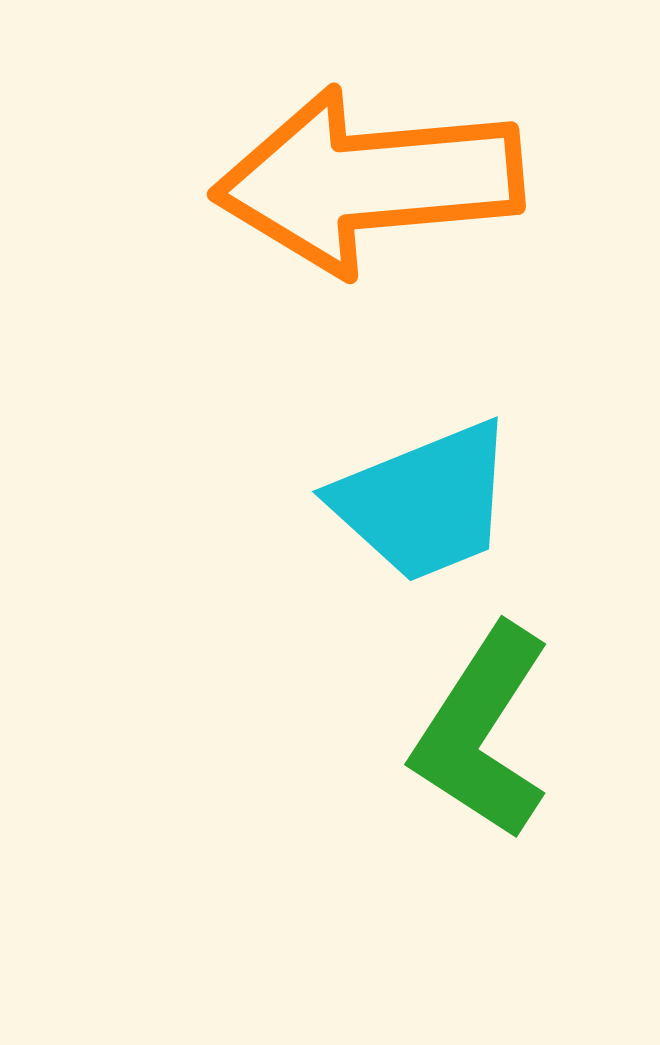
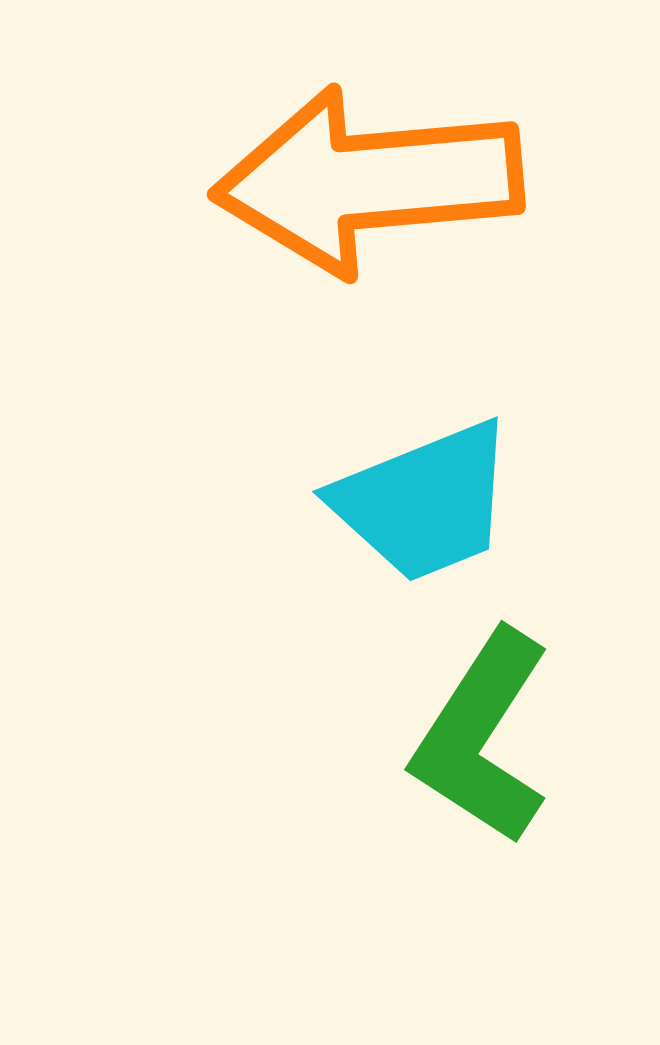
green L-shape: moved 5 px down
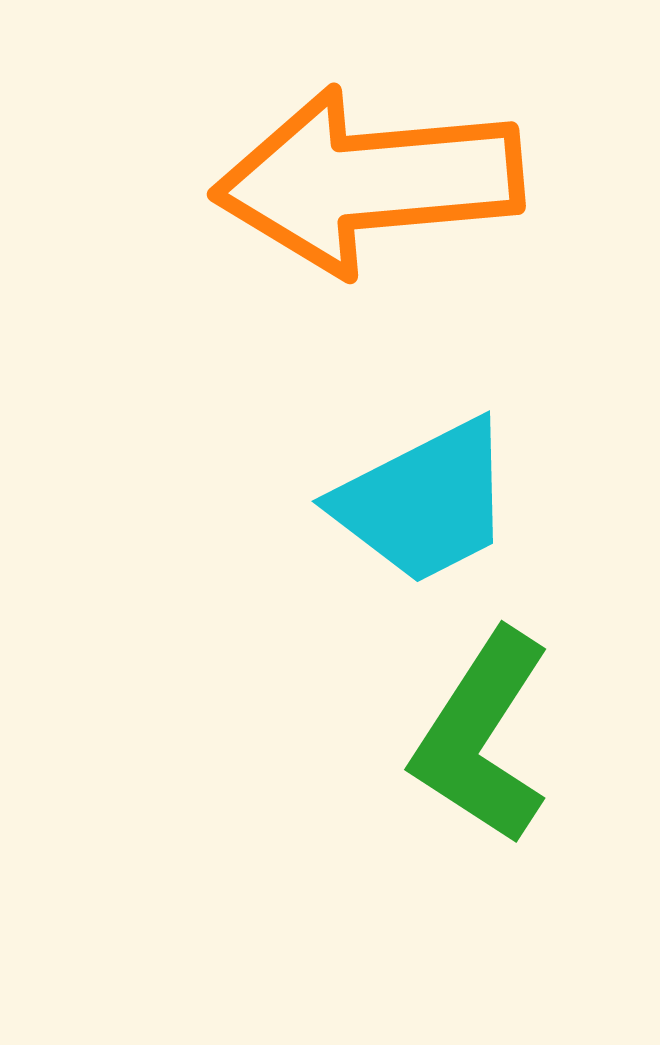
cyan trapezoid: rotated 5 degrees counterclockwise
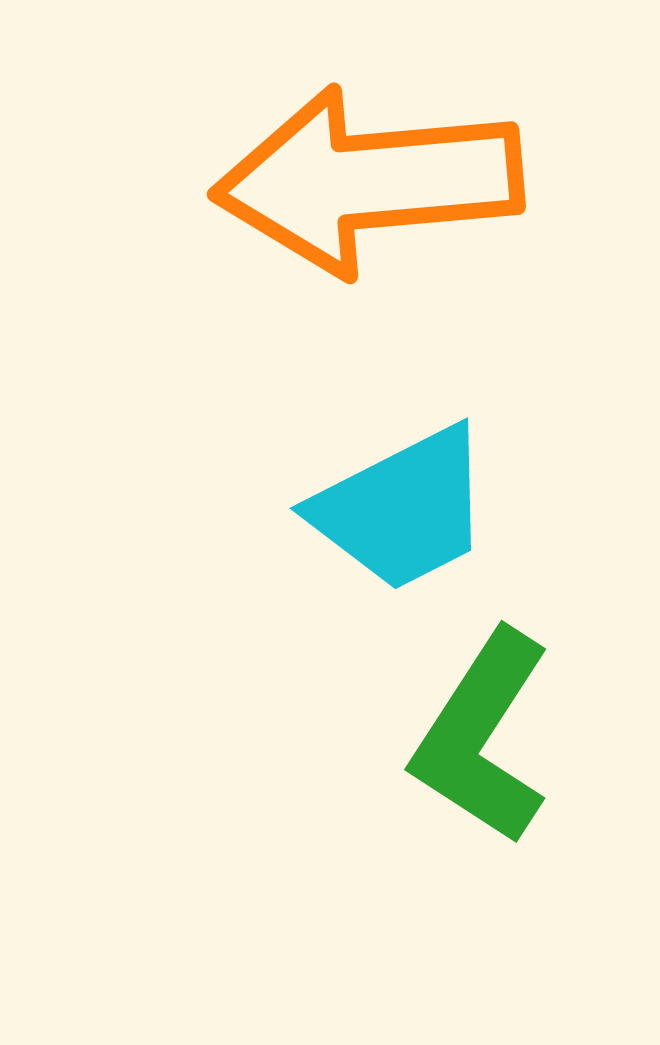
cyan trapezoid: moved 22 px left, 7 px down
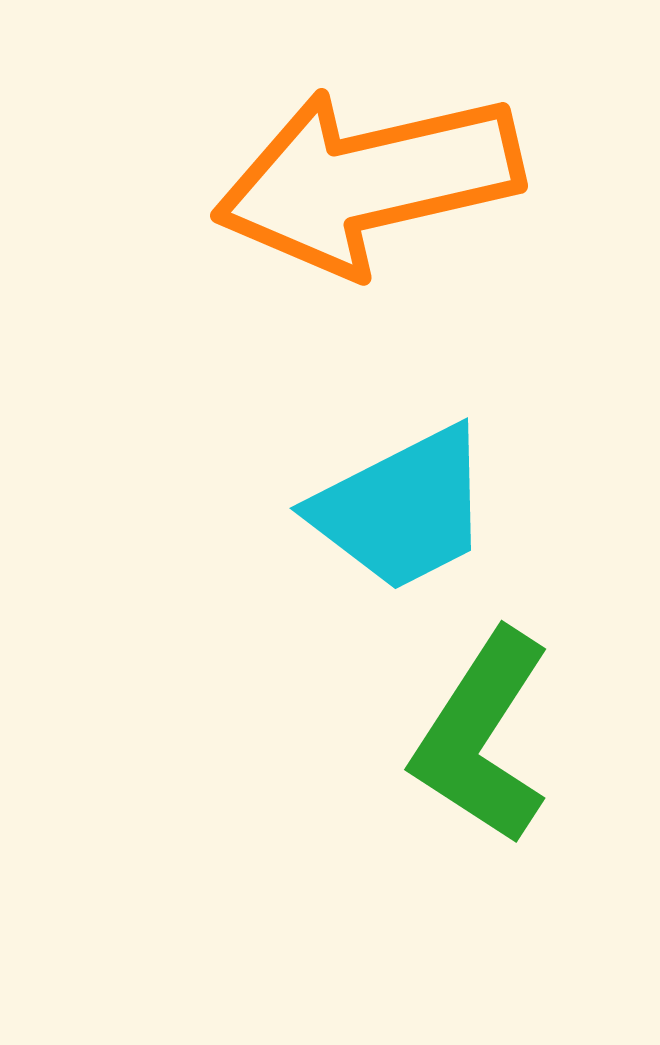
orange arrow: rotated 8 degrees counterclockwise
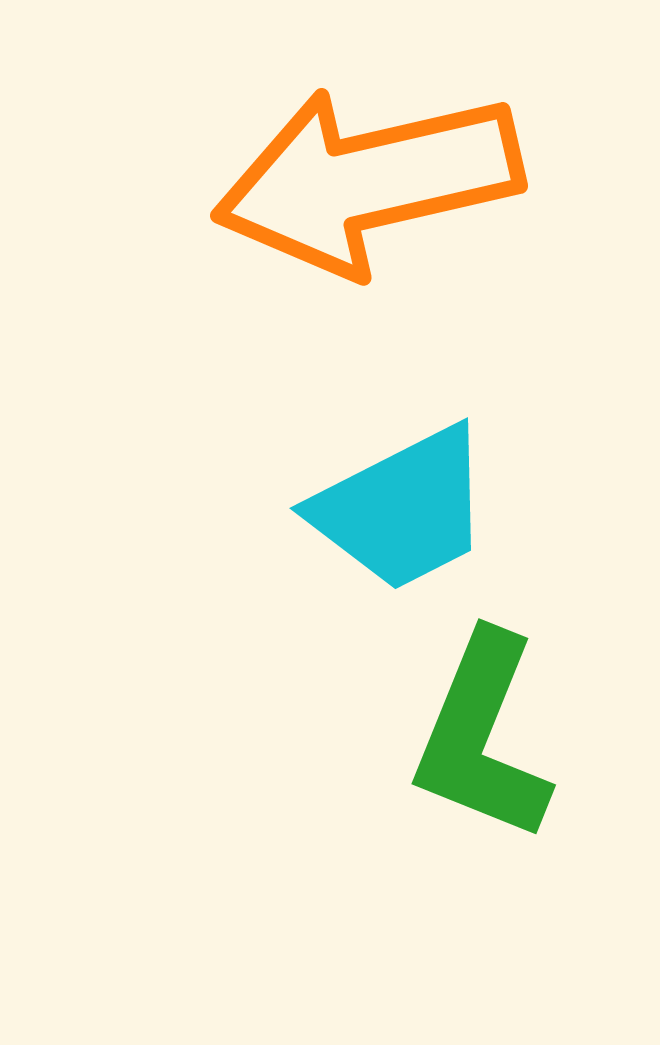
green L-shape: rotated 11 degrees counterclockwise
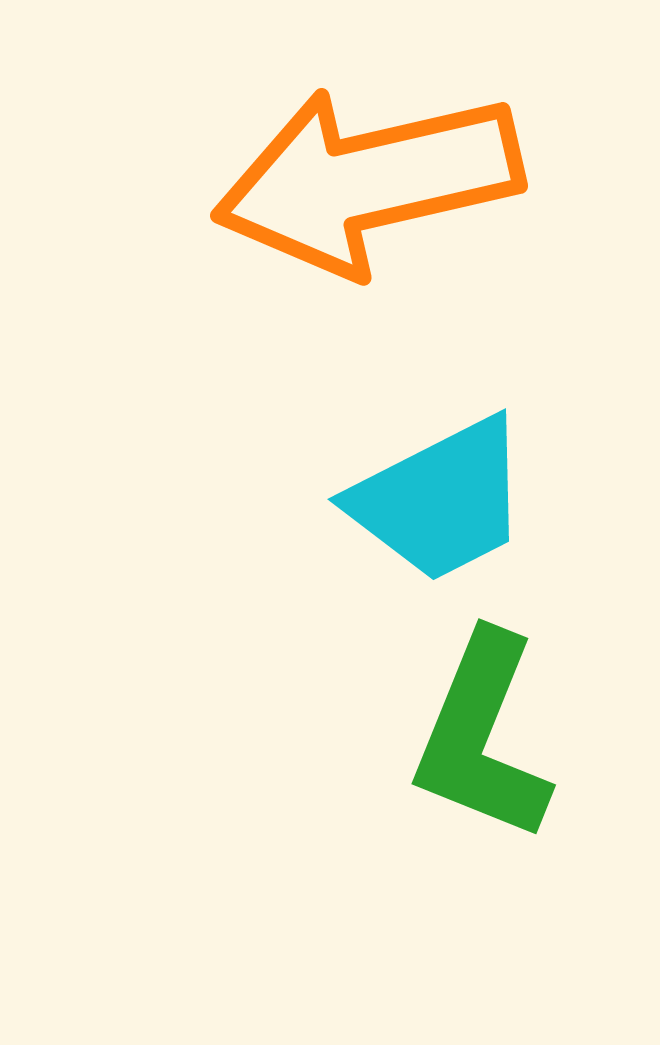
cyan trapezoid: moved 38 px right, 9 px up
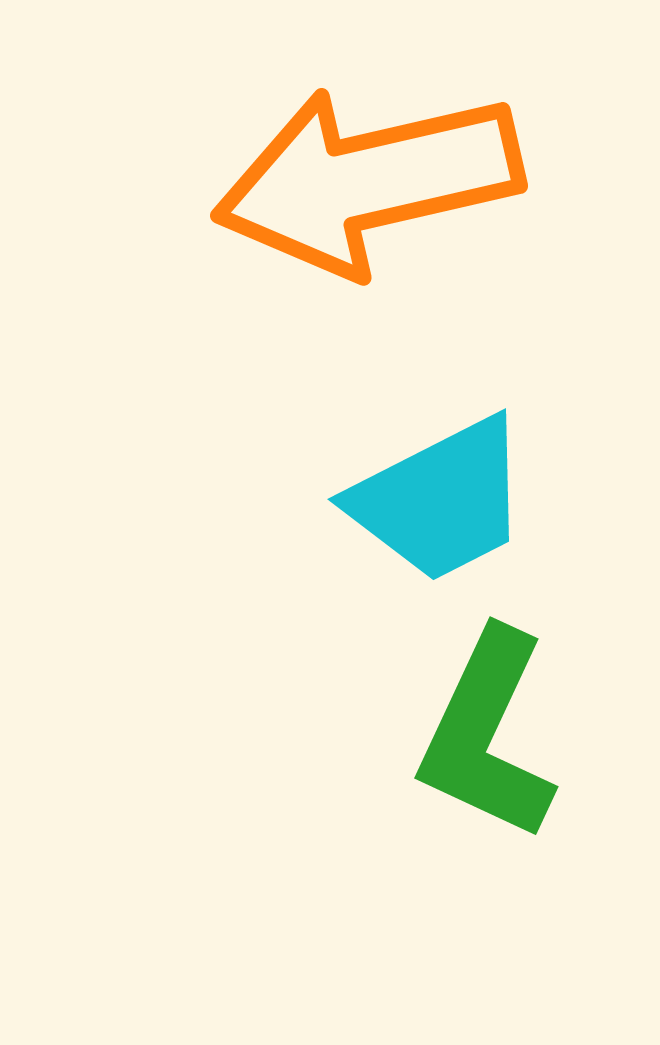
green L-shape: moved 5 px right, 2 px up; rotated 3 degrees clockwise
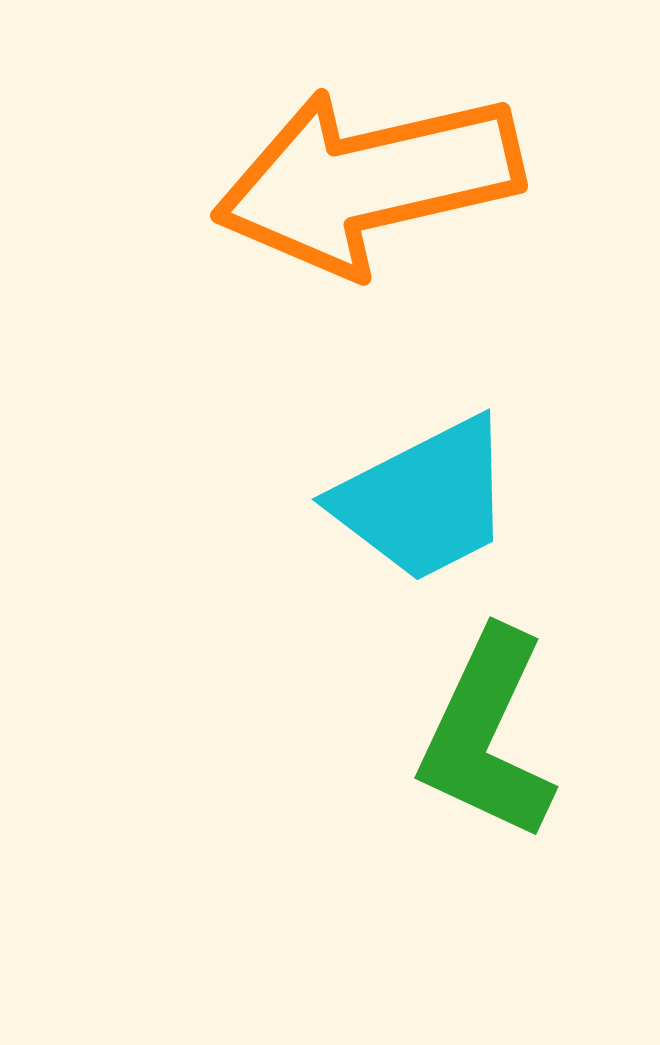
cyan trapezoid: moved 16 px left
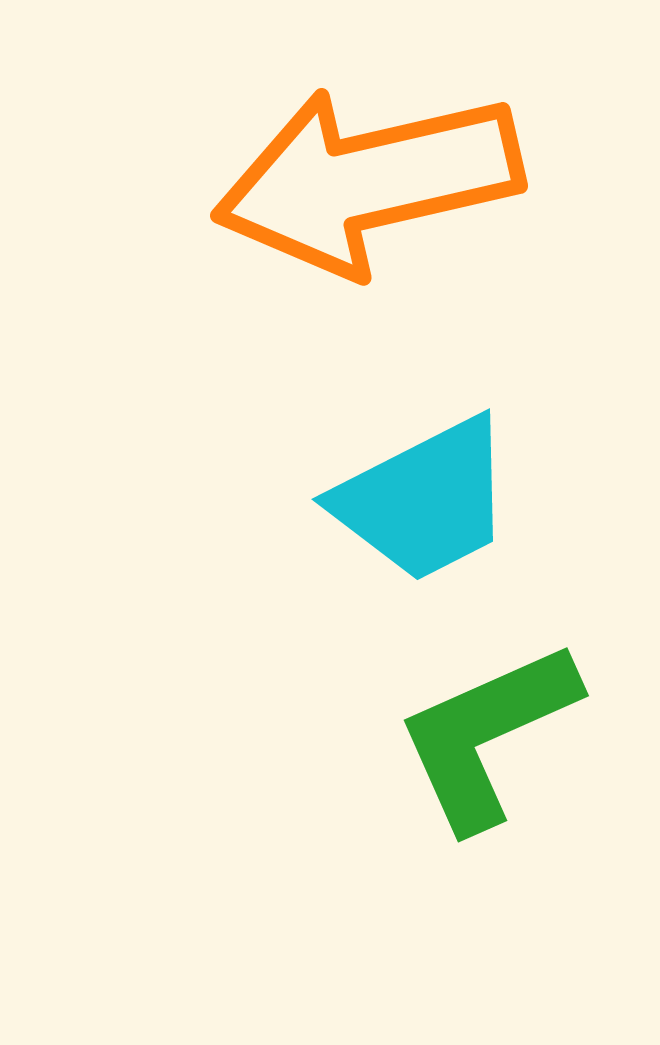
green L-shape: rotated 41 degrees clockwise
